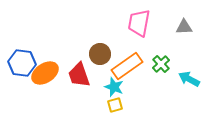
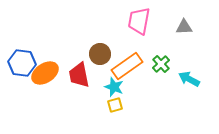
pink trapezoid: moved 2 px up
red trapezoid: rotated 8 degrees clockwise
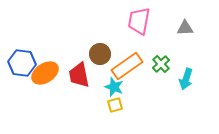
gray triangle: moved 1 px right, 1 px down
cyan arrow: moved 3 px left; rotated 100 degrees counterclockwise
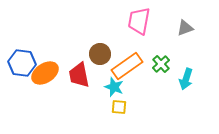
gray triangle: rotated 18 degrees counterclockwise
yellow square: moved 4 px right, 2 px down; rotated 21 degrees clockwise
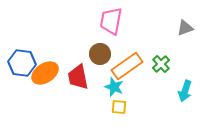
pink trapezoid: moved 28 px left
red trapezoid: moved 1 px left, 2 px down
cyan arrow: moved 1 px left, 12 px down
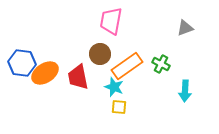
green cross: rotated 18 degrees counterclockwise
cyan arrow: rotated 15 degrees counterclockwise
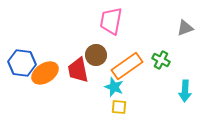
brown circle: moved 4 px left, 1 px down
green cross: moved 4 px up
red trapezoid: moved 7 px up
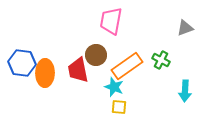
orange ellipse: rotated 56 degrees counterclockwise
